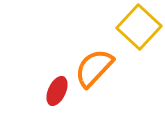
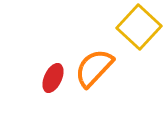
red ellipse: moved 4 px left, 13 px up
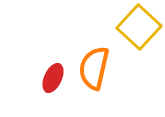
orange semicircle: rotated 30 degrees counterclockwise
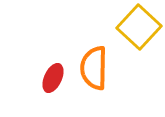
orange semicircle: rotated 12 degrees counterclockwise
